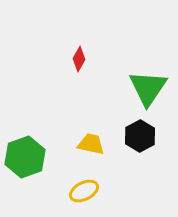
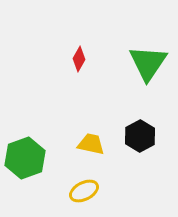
green triangle: moved 25 px up
green hexagon: moved 1 px down
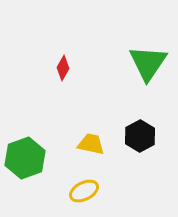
red diamond: moved 16 px left, 9 px down
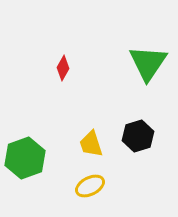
black hexagon: moved 2 px left; rotated 12 degrees clockwise
yellow trapezoid: rotated 120 degrees counterclockwise
yellow ellipse: moved 6 px right, 5 px up
